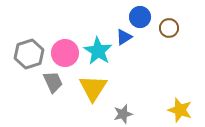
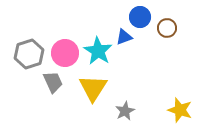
brown circle: moved 2 px left
blue triangle: rotated 12 degrees clockwise
gray star: moved 2 px right, 3 px up; rotated 12 degrees counterclockwise
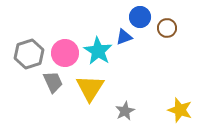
yellow triangle: moved 3 px left
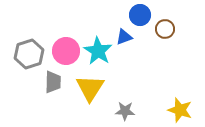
blue circle: moved 2 px up
brown circle: moved 2 px left, 1 px down
pink circle: moved 1 px right, 2 px up
gray trapezoid: rotated 25 degrees clockwise
gray star: rotated 30 degrees clockwise
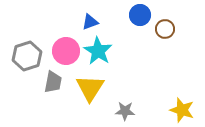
blue triangle: moved 34 px left, 15 px up
gray hexagon: moved 2 px left, 2 px down
gray trapezoid: rotated 10 degrees clockwise
yellow star: moved 2 px right
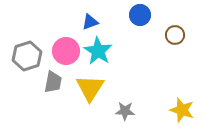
brown circle: moved 10 px right, 6 px down
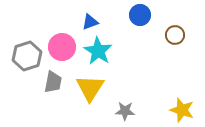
pink circle: moved 4 px left, 4 px up
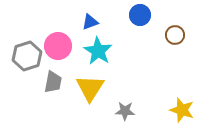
pink circle: moved 4 px left, 1 px up
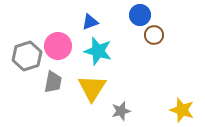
brown circle: moved 21 px left
cyan star: rotated 16 degrees counterclockwise
yellow triangle: moved 2 px right
gray star: moved 4 px left; rotated 18 degrees counterclockwise
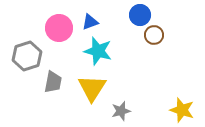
pink circle: moved 1 px right, 18 px up
